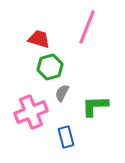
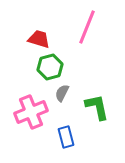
green L-shape: moved 2 px right, 1 px down; rotated 80 degrees clockwise
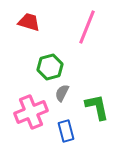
red trapezoid: moved 10 px left, 17 px up
blue rectangle: moved 6 px up
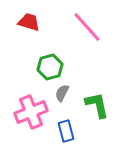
pink line: rotated 64 degrees counterclockwise
green L-shape: moved 2 px up
